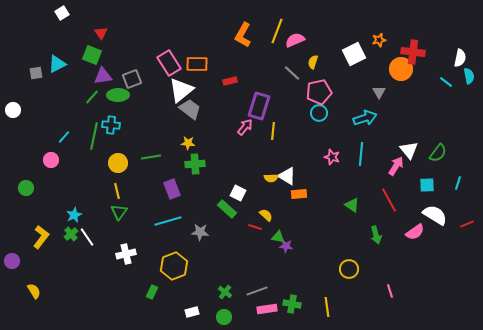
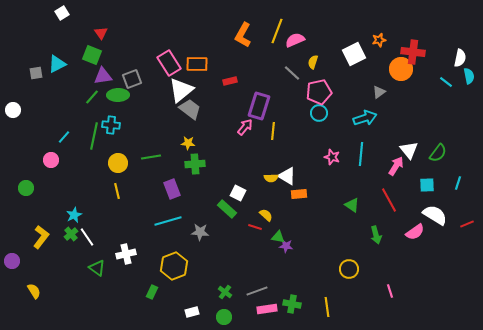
gray triangle at (379, 92): rotated 24 degrees clockwise
green triangle at (119, 212): moved 22 px left, 56 px down; rotated 30 degrees counterclockwise
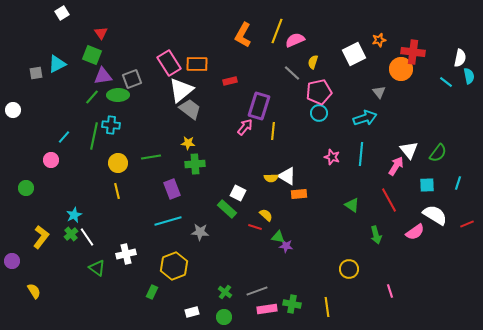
gray triangle at (379, 92): rotated 32 degrees counterclockwise
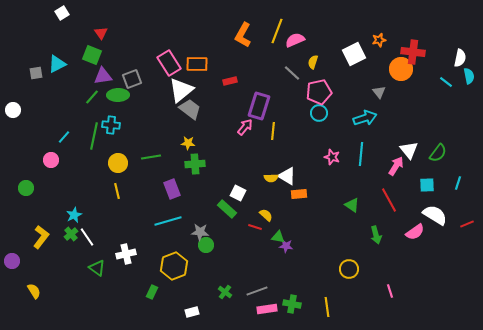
green circle at (224, 317): moved 18 px left, 72 px up
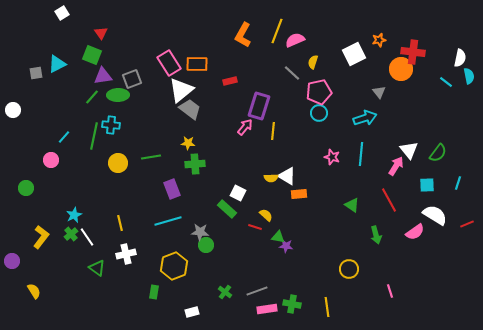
yellow line at (117, 191): moved 3 px right, 32 px down
green rectangle at (152, 292): moved 2 px right; rotated 16 degrees counterclockwise
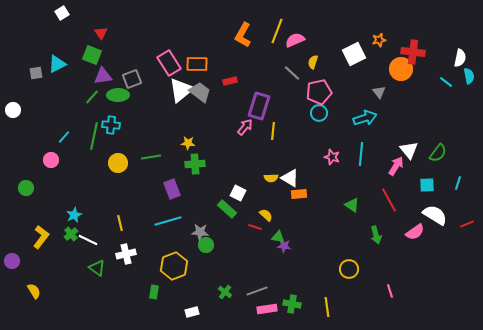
gray trapezoid at (190, 109): moved 10 px right, 17 px up
white triangle at (287, 176): moved 3 px right, 2 px down
white line at (87, 237): moved 1 px right, 3 px down; rotated 30 degrees counterclockwise
purple star at (286, 246): moved 2 px left
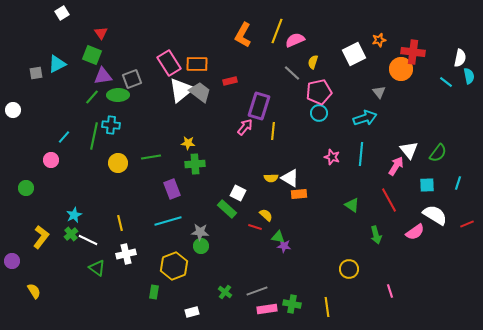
green circle at (206, 245): moved 5 px left, 1 px down
